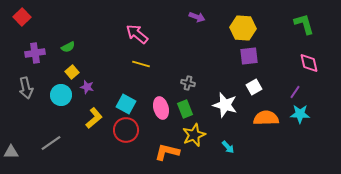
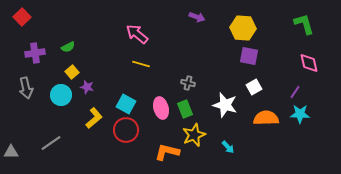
purple square: rotated 18 degrees clockwise
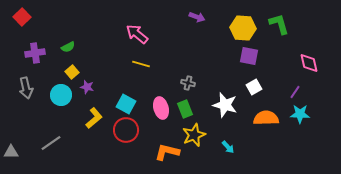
green L-shape: moved 25 px left
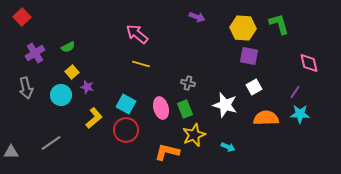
purple cross: rotated 24 degrees counterclockwise
cyan arrow: rotated 24 degrees counterclockwise
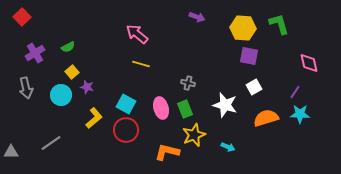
orange semicircle: rotated 15 degrees counterclockwise
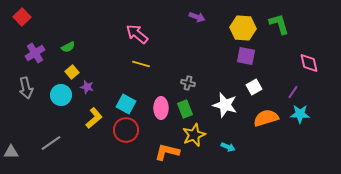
purple square: moved 3 px left
purple line: moved 2 px left
pink ellipse: rotated 15 degrees clockwise
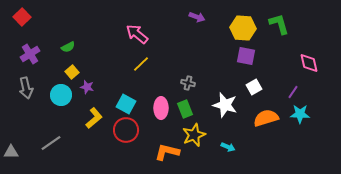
purple cross: moved 5 px left, 1 px down
yellow line: rotated 60 degrees counterclockwise
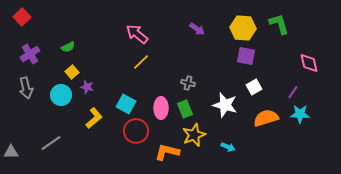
purple arrow: moved 12 px down; rotated 14 degrees clockwise
yellow line: moved 2 px up
red circle: moved 10 px right, 1 px down
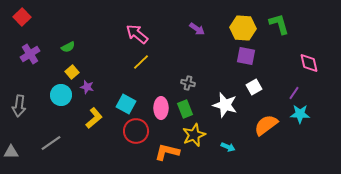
gray arrow: moved 7 px left, 18 px down; rotated 20 degrees clockwise
purple line: moved 1 px right, 1 px down
orange semicircle: moved 7 px down; rotated 20 degrees counterclockwise
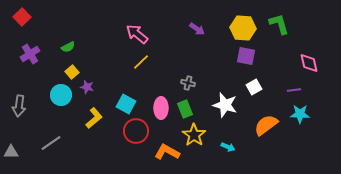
purple line: moved 3 px up; rotated 48 degrees clockwise
yellow star: rotated 15 degrees counterclockwise
orange L-shape: rotated 15 degrees clockwise
